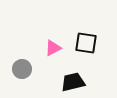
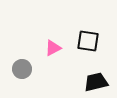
black square: moved 2 px right, 2 px up
black trapezoid: moved 23 px right
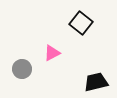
black square: moved 7 px left, 18 px up; rotated 30 degrees clockwise
pink triangle: moved 1 px left, 5 px down
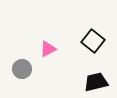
black square: moved 12 px right, 18 px down
pink triangle: moved 4 px left, 4 px up
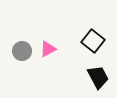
gray circle: moved 18 px up
black trapezoid: moved 2 px right, 5 px up; rotated 75 degrees clockwise
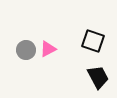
black square: rotated 20 degrees counterclockwise
gray circle: moved 4 px right, 1 px up
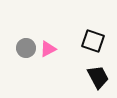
gray circle: moved 2 px up
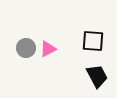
black square: rotated 15 degrees counterclockwise
black trapezoid: moved 1 px left, 1 px up
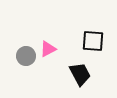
gray circle: moved 8 px down
black trapezoid: moved 17 px left, 2 px up
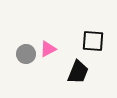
gray circle: moved 2 px up
black trapezoid: moved 2 px left, 2 px up; rotated 50 degrees clockwise
